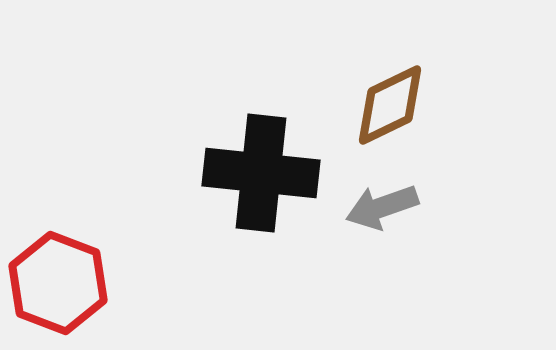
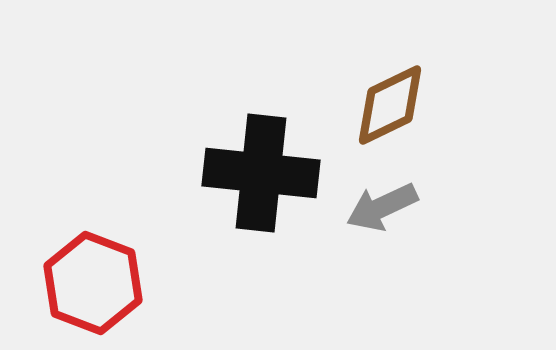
gray arrow: rotated 6 degrees counterclockwise
red hexagon: moved 35 px right
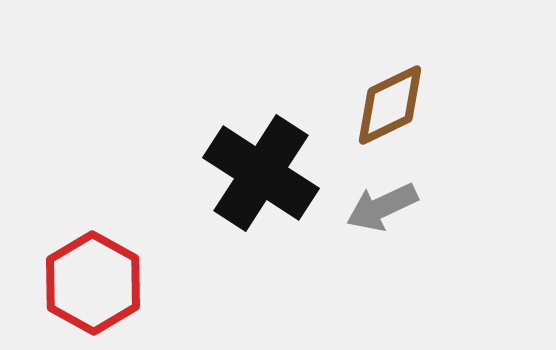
black cross: rotated 27 degrees clockwise
red hexagon: rotated 8 degrees clockwise
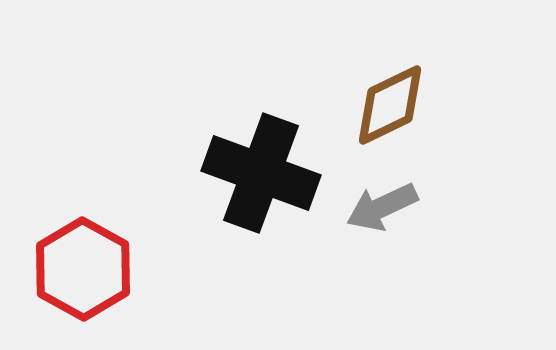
black cross: rotated 13 degrees counterclockwise
red hexagon: moved 10 px left, 14 px up
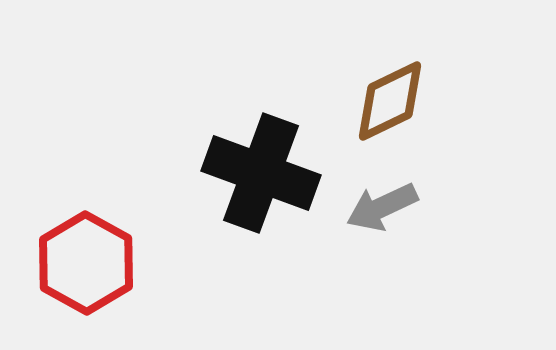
brown diamond: moved 4 px up
red hexagon: moved 3 px right, 6 px up
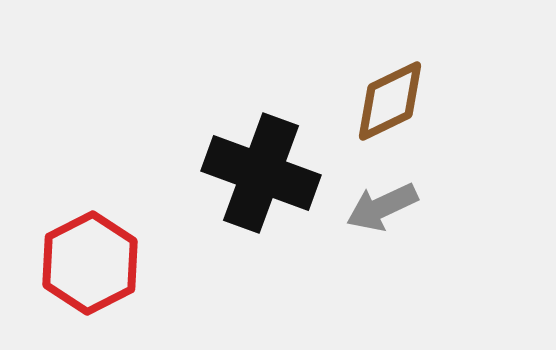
red hexagon: moved 4 px right; rotated 4 degrees clockwise
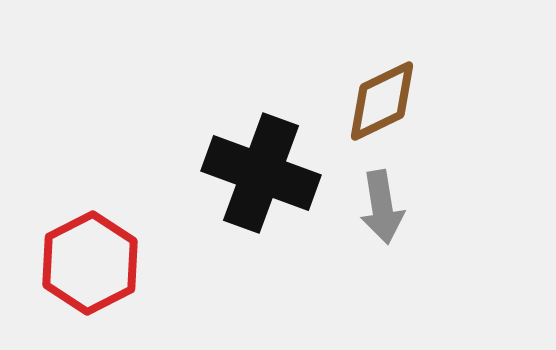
brown diamond: moved 8 px left
gray arrow: rotated 74 degrees counterclockwise
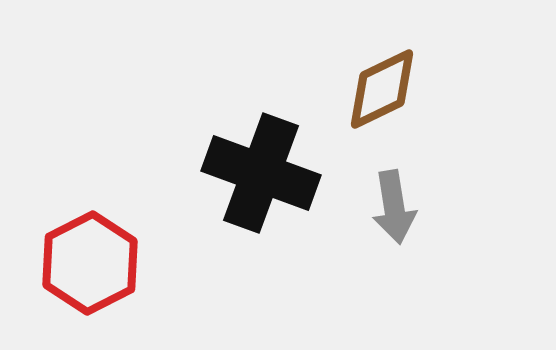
brown diamond: moved 12 px up
gray arrow: moved 12 px right
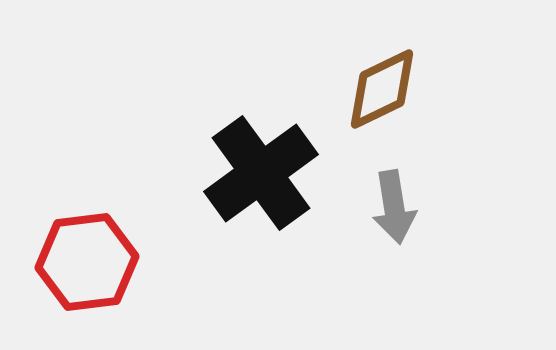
black cross: rotated 34 degrees clockwise
red hexagon: moved 3 px left, 1 px up; rotated 20 degrees clockwise
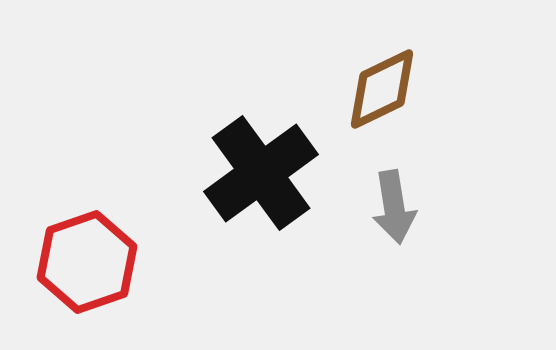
red hexagon: rotated 12 degrees counterclockwise
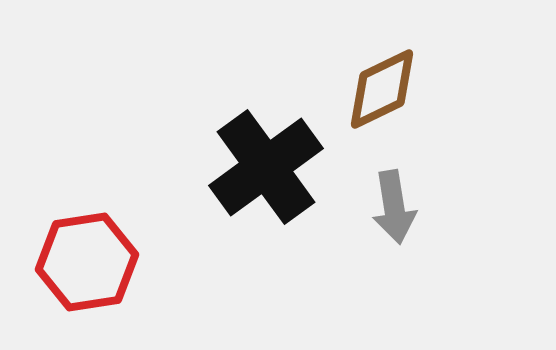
black cross: moved 5 px right, 6 px up
red hexagon: rotated 10 degrees clockwise
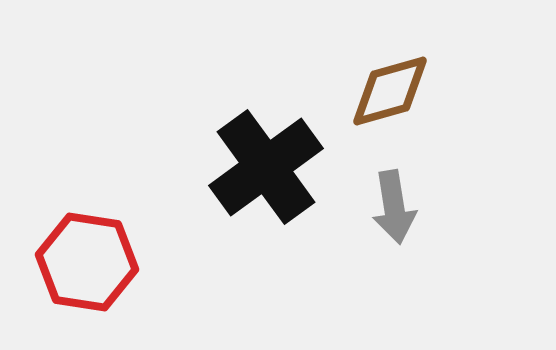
brown diamond: moved 8 px right, 2 px down; rotated 10 degrees clockwise
red hexagon: rotated 18 degrees clockwise
